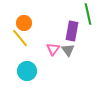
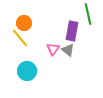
gray triangle: rotated 16 degrees counterclockwise
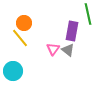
cyan circle: moved 14 px left
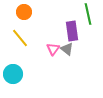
orange circle: moved 11 px up
purple rectangle: rotated 18 degrees counterclockwise
gray triangle: moved 1 px left, 1 px up
cyan circle: moved 3 px down
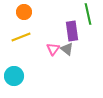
yellow line: moved 1 px right, 1 px up; rotated 72 degrees counterclockwise
cyan circle: moved 1 px right, 2 px down
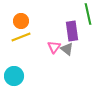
orange circle: moved 3 px left, 9 px down
pink triangle: moved 1 px right, 2 px up
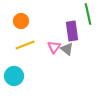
yellow line: moved 4 px right, 8 px down
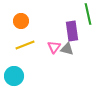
gray triangle: rotated 24 degrees counterclockwise
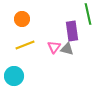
orange circle: moved 1 px right, 2 px up
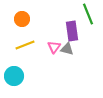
green line: rotated 10 degrees counterclockwise
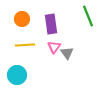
green line: moved 2 px down
purple rectangle: moved 21 px left, 7 px up
yellow line: rotated 18 degrees clockwise
gray triangle: moved 4 px down; rotated 40 degrees clockwise
cyan circle: moved 3 px right, 1 px up
